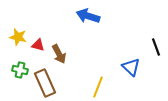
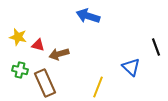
brown arrow: rotated 102 degrees clockwise
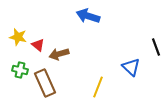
red triangle: rotated 24 degrees clockwise
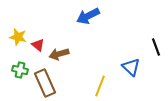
blue arrow: rotated 45 degrees counterclockwise
yellow line: moved 2 px right, 1 px up
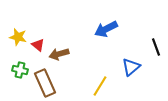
blue arrow: moved 18 px right, 13 px down
blue triangle: rotated 36 degrees clockwise
yellow line: rotated 10 degrees clockwise
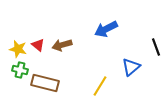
yellow star: moved 12 px down
brown arrow: moved 3 px right, 9 px up
brown rectangle: rotated 52 degrees counterclockwise
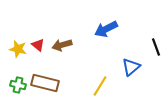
green cross: moved 2 px left, 15 px down
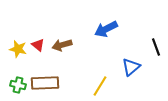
brown rectangle: rotated 16 degrees counterclockwise
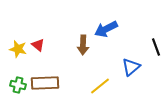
brown arrow: moved 21 px right; rotated 72 degrees counterclockwise
yellow line: rotated 20 degrees clockwise
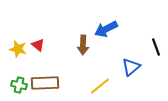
green cross: moved 1 px right
